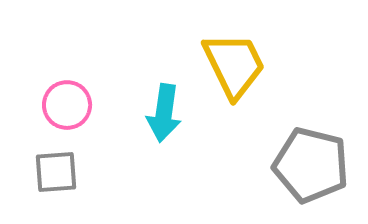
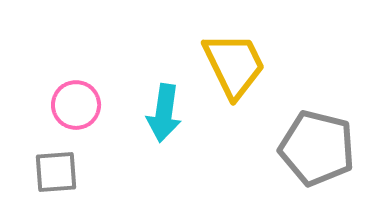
pink circle: moved 9 px right
gray pentagon: moved 6 px right, 17 px up
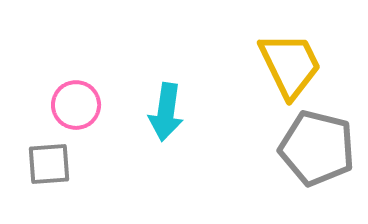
yellow trapezoid: moved 56 px right
cyan arrow: moved 2 px right, 1 px up
gray square: moved 7 px left, 8 px up
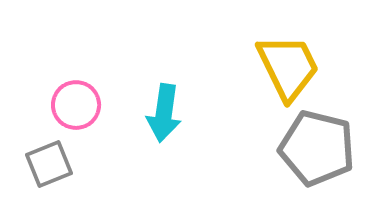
yellow trapezoid: moved 2 px left, 2 px down
cyan arrow: moved 2 px left, 1 px down
gray square: rotated 18 degrees counterclockwise
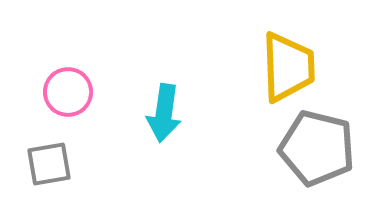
yellow trapezoid: rotated 24 degrees clockwise
pink circle: moved 8 px left, 13 px up
gray square: rotated 12 degrees clockwise
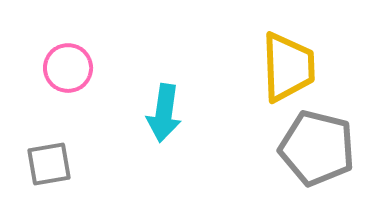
pink circle: moved 24 px up
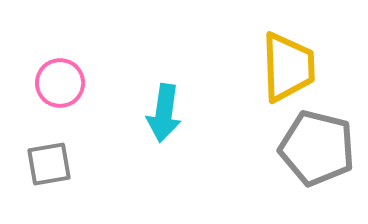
pink circle: moved 8 px left, 15 px down
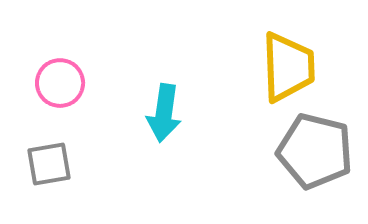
gray pentagon: moved 2 px left, 3 px down
